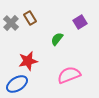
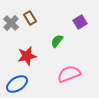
green semicircle: moved 2 px down
red star: moved 1 px left, 5 px up
pink semicircle: moved 1 px up
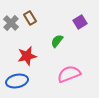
blue ellipse: moved 3 px up; rotated 20 degrees clockwise
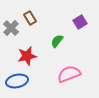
gray cross: moved 5 px down
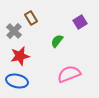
brown rectangle: moved 1 px right
gray cross: moved 3 px right, 3 px down
red star: moved 7 px left
blue ellipse: rotated 25 degrees clockwise
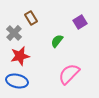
gray cross: moved 2 px down
pink semicircle: rotated 25 degrees counterclockwise
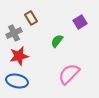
gray cross: rotated 21 degrees clockwise
red star: moved 1 px left
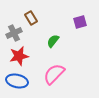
purple square: rotated 16 degrees clockwise
green semicircle: moved 4 px left
pink semicircle: moved 15 px left
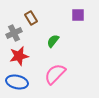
purple square: moved 2 px left, 7 px up; rotated 16 degrees clockwise
pink semicircle: moved 1 px right
blue ellipse: moved 1 px down
